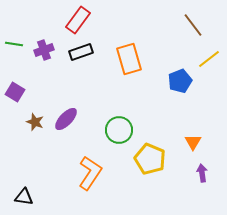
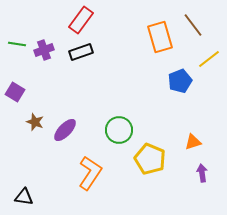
red rectangle: moved 3 px right
green line: moved 3 px right
orange rectangle: moved 31 px right, 22 px up
purple ellipse: moved 1 px left, 11 px down
orange triangle: rotated 42 degrees clockwise
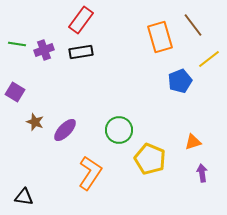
black rectangle: rotated 10 degrees clockwise
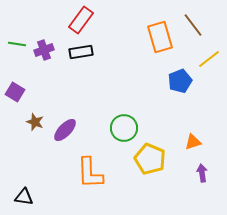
green circle: moved 5 px right, 2 px up
orange L-shape: rotated 144 degrees clockwise
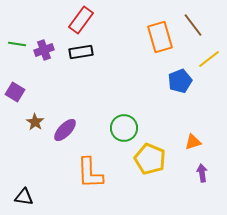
brown star: rotated 12 degrees clockwise
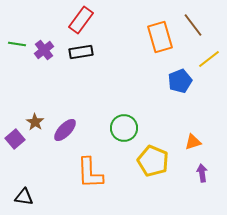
purple cross: rotated 18 degrees counterclockwise
purple square: moved 47 px down; rotated 18 degrees clockwise
yellow pentagon: moved 3 px right, 2 px down
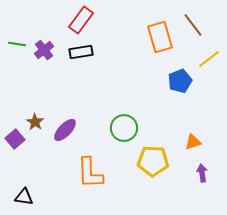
yellow pentagon: rotated 20 degrees counterclockwise
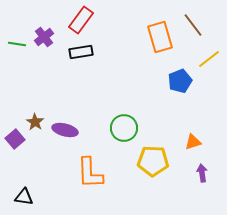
purple cross: moved 13 px up
purple ellipse: rotated 60 degrees clockwise
